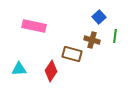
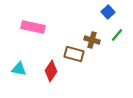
blue square: moved 9 px right, 5 px up
pink rectangle: moved 1 px left, 1 px down
green line: moved 2 px right, 1 px up; rotated 32 degrees clockwise
brown rectangle: moved 2 px right
cyan triangle: rotated 14 degrees clockwise
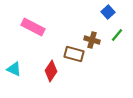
pink rectangle: rotated 15 degrees clockwise
cyan triangle: moved 5 px left; rotated 14 degrees clockwise
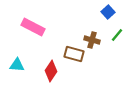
cyan triangle: moved 3 px right, 4 px up; rotated 21 degrees counterclockwise
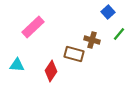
pink rectangle: rotated 70 degrees counterclockwise
green line: moved 2 px right, 1 px up
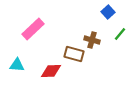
pink rectangle: moved 2 px down
green line: moved 1 px right
red diamond: rotated 55 degrees clockwise
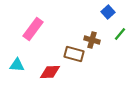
pink rectangle: rotated 10 degrees counterclockwise
red diamond: moved 1 px left, 1 px down
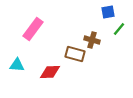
blue square: rotated 32 degrees clockwise
green line: moved 1 px left, 5 px up
brown rectangle: moved 1 px right
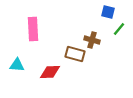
blue square: rotated 24 degrees clockwise
pink rectangle: rotated 40 degrees counterclockwise
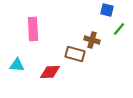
blue square: moved 1 px left, 2 px up
